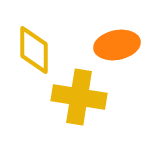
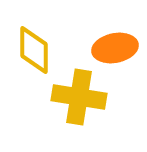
orange ellipse: moved 2 px left, 3 px down
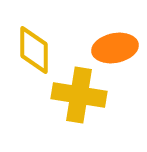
yellow cross: moved 2 px up
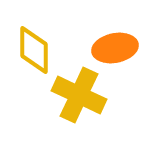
yellow cross: rotated 16 degrees clockwise
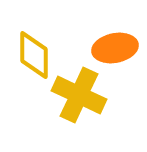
yellow diamond: moved 5 px down
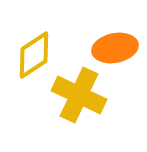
yellow diamond: rotated 57 degrees clockwise
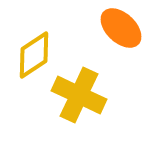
orange ellipse: moved 6 px right, 20 px up; rotated 54 degrees clockwise
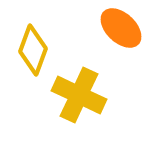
yellow diamond: moved 1 px left, 5 px up; rotated 36 degrees counterclockwise
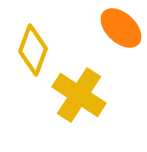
yellow cross: rotated 8 degrees clockwise
